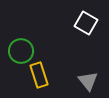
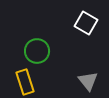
green circle: moved 16 px right
yellow rectangle: moved 14 px left, 7 px down
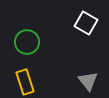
green circle: moved 10 px left, 9 px up
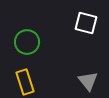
white square: rotated 15 degrees counterclockwise
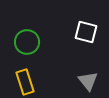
white square: moved 9 px down
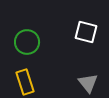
gray triangle: moved 2 px down
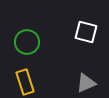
gray triangle: moved 2 px left; rotated 45 degrees clockwise
